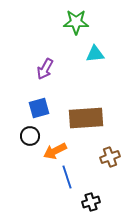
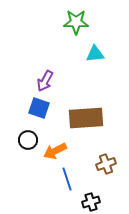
purple arrow: moved 12 px down
blue square: rotated 35 degrees clockwise
black circle: moved 2 px left, 4 px down
brown cross: moved 4 px left, 7 px down
blue line: moved 2 px down
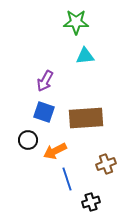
cyan triangle: moved 10 px left, 2 px down
blue square: moved 5 px right, 4 px down
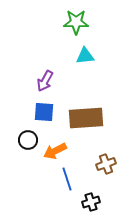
blue square: rotated 15 degrees counterclockwise
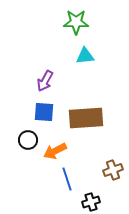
brown cross: moved 7 px right, 6 px down
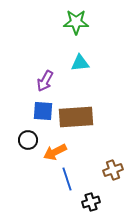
cyan triangle: moved 5 px left, 7 px down
blue square: moved 1 px left, 1 px up
brown rectangle: moved 10 px left, 1 px up
orange arrow: moved 1 px down
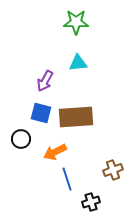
cyan triangle: moved 2 px left
blue square: moved 2 px left, 2 px down; rotated 10 degrees clockwise
black circle: moved 7 px left, 1 px up
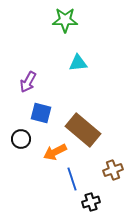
green star: moved 11 px left, 2 px up
purple arrow: moved 17 px left, 1 px down
brown rectangle: moved 7 px right, 13 px down; rotated 44 degrees clockwise
blue line: moved 5 px right
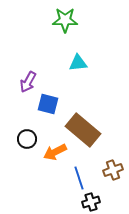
blue square: moved 7 px right, 9 px up
black circle: moved 6 px right
blue line: moved 7 px right, 1 px up
